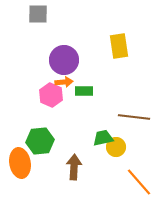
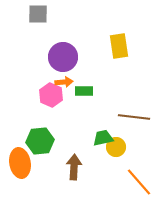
purple circle: moved 1 px left, 3 px up
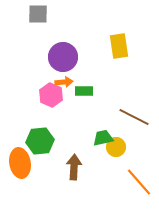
brown line: rotated 20 degrees clockwise
